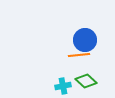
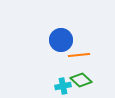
blue circle: moved 24 px left
green diamond: moved 5 px left, 1 px up
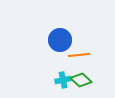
blue circle: moved 1 px left
cyan cross: moved 6 px up
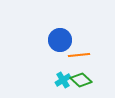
cyan cross: rotated 21 degrees counterclockwise
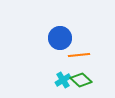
blue circle: moved 2 px up
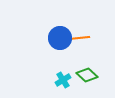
orange line: moved 17 px up
green diamond: moved 6 px right, 5 px up
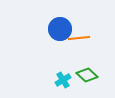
blue circle: moved 9 px up
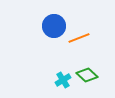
blue circle: moved 6 px left, 3 px up
orange line: rotated 15 degrees counterclockwise
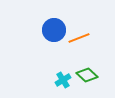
blue circle: moved 4 px down
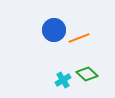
green diamond: moved 1 px up
